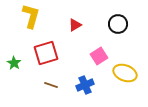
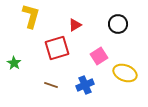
red square: moved 11 px right, 5 px up
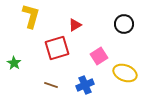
black circle: moved 6 px right
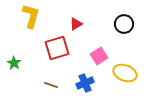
red triangle: moved 1 px right, 1 px up
blue cross: moved 2 px up
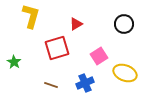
green star: moved 1 px up
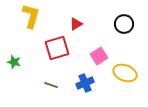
green star: rotated 16 degrees counterclockwise
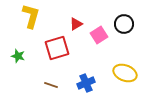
pink square: moved 21 px up
green star: moved 4 px right, 6 px up
blue cross: moved 1 px right
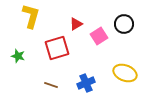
pink square: moved 1 px down
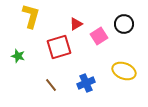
red square: moved 2 px right, 1 px up
yellow ellipse: moved 1 px left, 2 px up
brown line: rotated 32 degrees clockwise
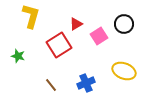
red square: moved 2 px up; rotated 15 degrees counterclockwise
